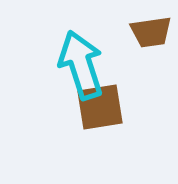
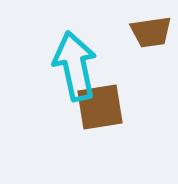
cyan arrow: moved 6 px left, 1 px down; rotated 6 degrees clockwise
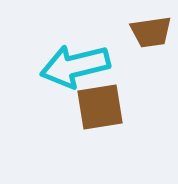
cyan arrow: rotated 92 degrees counterclockwise
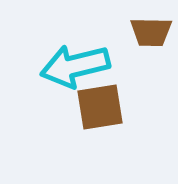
brown trapezoid: rotated 9 degrees clockwise
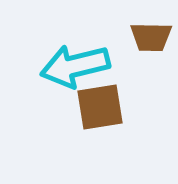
brown trapezoid: moved 5 px down
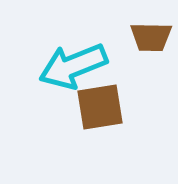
cyan arrow: moved 2 px left; rotated 8 degrees counterclockwise
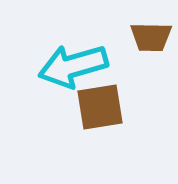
cyan arrow: rotated 6 degrees clockwise
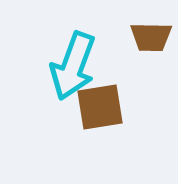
cyan arrow: rotated 54 degrees counterclockwise
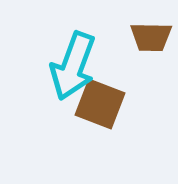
brown square: moved 3 px up; rotated 30 degrees clockwise
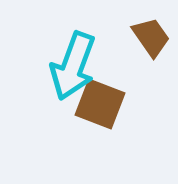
brown trapezoid: rotated 126 degrees counterclockwise
